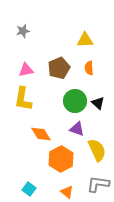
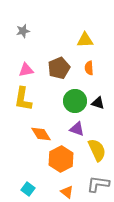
black triangle: rotated 24 degrees counterclockwise
cyan square: moved 1 px left
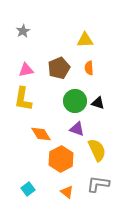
gray star: rotated 16 degrees counterclockwise
cyan square: rotated 16 degrees clockwise
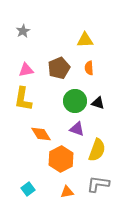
yellow semicircle: rotated 45 degrees clockwise
orange triangle: rotated 48 degrees counterclockwise
